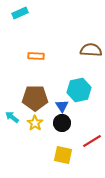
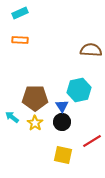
orange rectangle: moved 16 px left, 16 px up
black circle: moved 1 px up
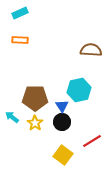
yellow square: rotated 24 degrees clockwise
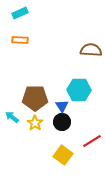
cyan hexagon: rotated 15 degrees clockwise
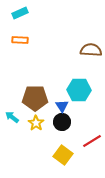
yellow star: moved 1 px right
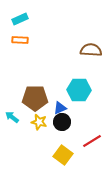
cyan rectangle: moved 6 px down
blue triangle: moved 2 px left, 2 px down; rotated 40 degrees clockwise
yellow star: moved 3 px right, 1 px up; rotated 21 degrees counterclockwise
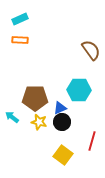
brown semicircle: rotated 50 degrees clockwise
red line: rotated 42 degrees counterclockwise
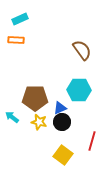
orange rectangle: moved 4 px left
brown semicircle: moved 9 px left
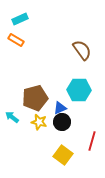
orange rectangle: rotated 28 degrees clockwise
brown pentagon: rotated 15 degrees counterclockwise
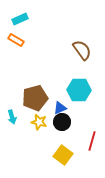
cyan arrow: rotated 144 degrees counterclockwise
